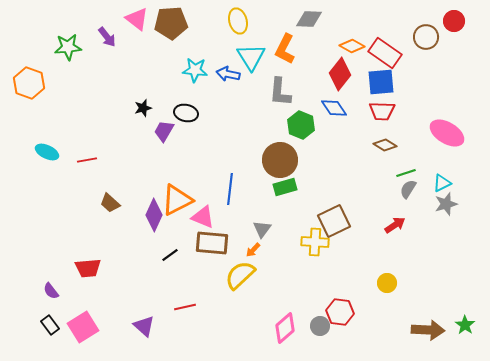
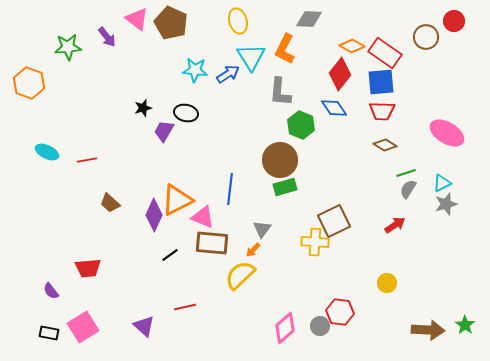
brown pentagon at (171, 23): rotated 28 degrees clockwise
blue arrow at (228, 74): rotated 135 degrees clockwise
black rectangle at (50, 325): moved 1 px left, 8 px down; rotated 42 degrees counterclockwise
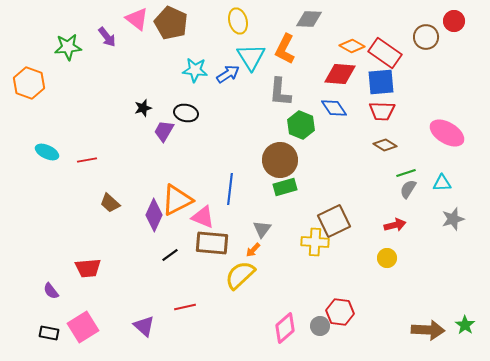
red diamond at (340, 74): rotated 56 degrees clockwise
cyan triangle at (442, 183): rotated 24 degrees clockwise
gray star at (446, 204): moved 7 px right, 15 px down
red arrow at (395, 225): rotated 20 degrees clockwise
yellow circle at (387, 283): moved 25 px up
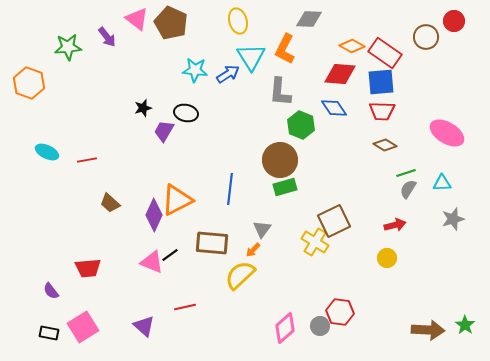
pink triangle at (203, 217): moved 51 px left, 45 px down
yellow cross at (315, 242): rotated 28 degrees clockwise
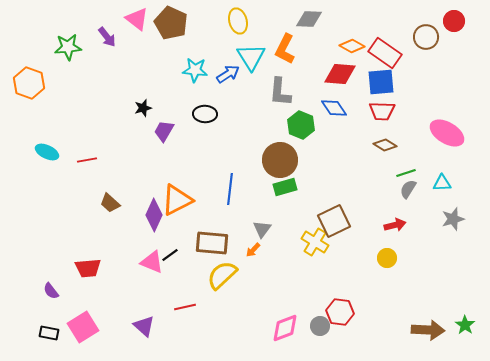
black ellipse at (186, 113): moved 19 px right, 1 px down; rotated 10 degrees counterclockwise
yellow semicircle at (240, 275): moved 18 px left
pink diamond at (285, 328): rotated 20 degrees clockwise
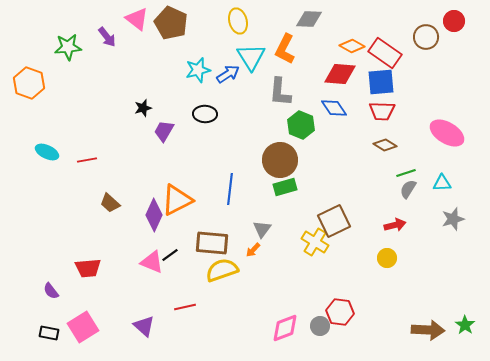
cyan star at (195, 70): moved 3 px right; rotated 20 degrees counterclockwise
yellow semicircle at (222, 275): moved 5 px up; rotated 24 degrees clockwise
